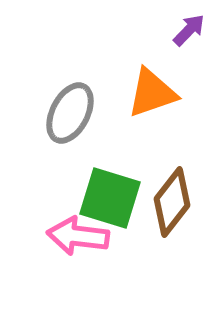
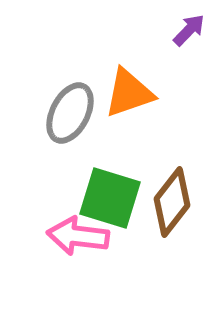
orange triangle: moved 23 px left
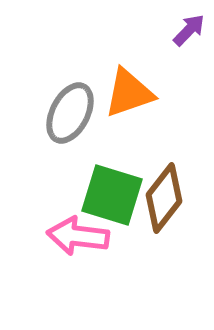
green square: moved 2 px right, 3 px up
brown diamond: moved 8 px left, 4 px up
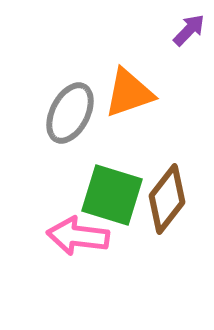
brown diamond: moved 3 px right, 1 px down
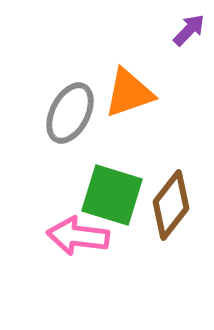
brown diamond: moved 4 px right, 6 px down
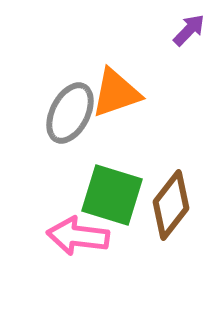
orange triangle: moved 13 px left
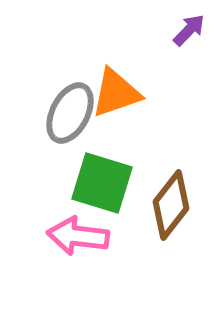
green square: moved 10 px left, 12 px up
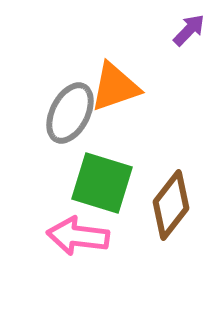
orange triangle: moved 1 px left, 6 px up
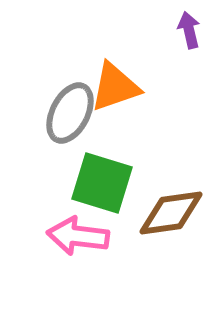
purple arrow: rotated 57 degrees counterclockwise
brown diamond: moved 8 px down; rotated 44 degrees clockwise
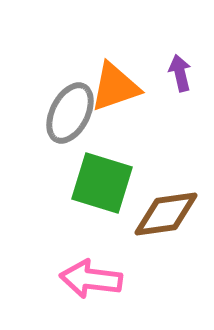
purple arrow: moved 9 px left, 43 px down
brown diamond: moved 5 px left, 1 px down
pink arrow: moved 13 px right, 43 px down
